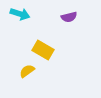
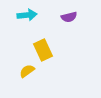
cyan arrow: moved 7 px right, 1 px down; rotated 24 degrees counterclockwise
yellow rectangle: rotated 35 degrees clockwise
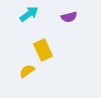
cyan arrow: moved 2 px right, 1 px up; rotated 30 degrees counterclockwise
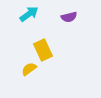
yellow semicircle: moved 2 px right, 2 px up
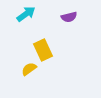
cyan arrow: moved 3 px left
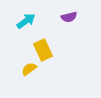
cyan arrow: moved 7 px down
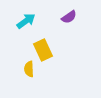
purple semicircle: rotated 21 degrees counterclockwise
yellow semicircle: rotated 56 degrees counterclockwise
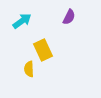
purple semicircle: rotated 28 degrees counterclockwise
cyan arrow: moved 4 px left
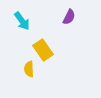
cyan arrow: rotated 90 degrees clockwise
yellow rectangle: rotated 10 degrees counterclockwise
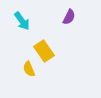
yellow rectangle: moved 1 px right, 1 px down
yellow semicircle: rotated 21 degrees counterclockwise
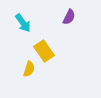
cyan arrow: moved 1 px right, 2 px down
yellow semicircle: rotated 140 degrees counterclockwise
